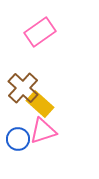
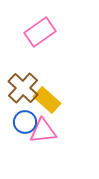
yellow rectangle: moved 7 px right, 4 px up
pink triangle: rotated 12 degrees clockwise
blue circle: moved 7 px right, 17 px up
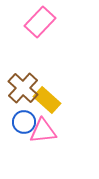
pink rectangle: moved 10 px up; rotated 12 degrees counterclockwise
blue circle: moved 1 px left
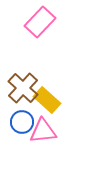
blue circle: moved 2 px left
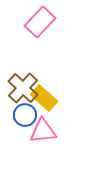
yellow rectangle: moved 3 px left, 2 px up
blue circle: moved 3 px right, 7 px up
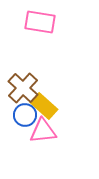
pink rectangle: rotated 56 degrees clockwise
yellow rectangle: moved 8 px down
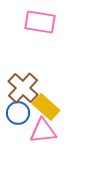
yellow rectangle: moved 2 px right, 1 px down
blue circle: moved 7 px left, 2 px up
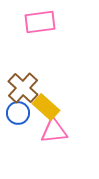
pink rectangle: rotated 16 degrees counterclockwise
pink triangle: moved 11 px right
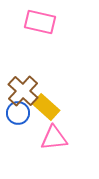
pink rectangle: rotated 20 degrees clockwise
brown cross: moved 3 px down
pink triangle: moved 7 px down
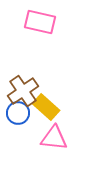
brown cross: rotated 12 degrees clockwise
pink triangle: rotated 12 degrees clockwise
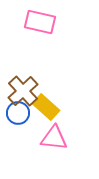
brown cross: rotated 8 degrees counterclockwise
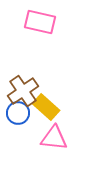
brown cross: rotated 8 degrees clockwise
